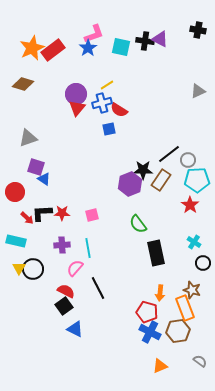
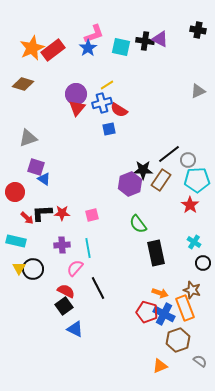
orange arrow at (160, 293): rotated 77 degrees counterclockwise
brown hexagon at (178, 331): moved 9 px down; rotated 10 degrees counterclockwise
blue cross at (150, 332): moved 14 px right, 18 px up
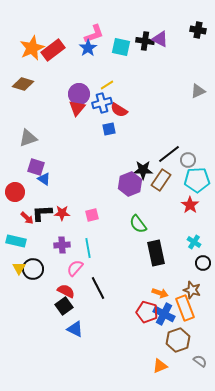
purple circle at (76, 94): moved 3 px right
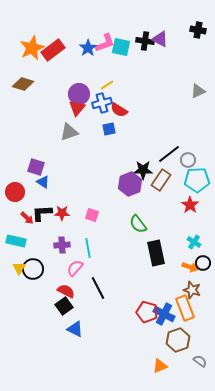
pink L-shape at (94, 34): moved 11 px right, 9 px down
gray triangle at (28, 138): moved 41 px right, 6 px up
blue triangle at (44, 179): moved 1 px left, 3 px down
pink square at (92, 215): rotated 32 degrees clockwise
orange arrow at (160, 293): moved 30 px right, 26 px up
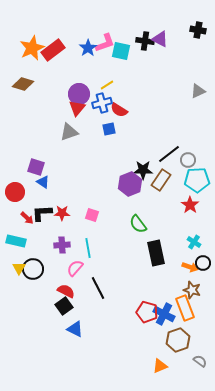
cyan square at (121, 47): moved 4 px down
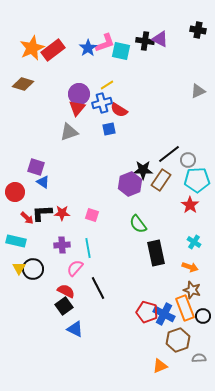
black circle at (203, 263): moved 53 px down
gray semicircle at (200, 361): moved 1 px left, 3 px up; rotated 40 degrees counterclockwise
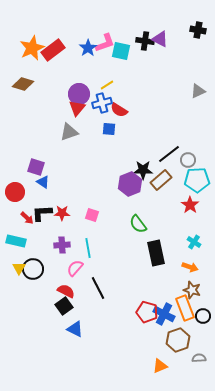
blue square at (109, 129): rotated 16 degrees clockwise
brown rectangle at (161, 180): rotated 15 degrees clockwise
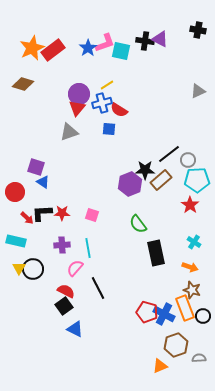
black star at (143, 170): moved 2 px right
brown hexagon at (178, 340): moved 2 px left, 5 px down
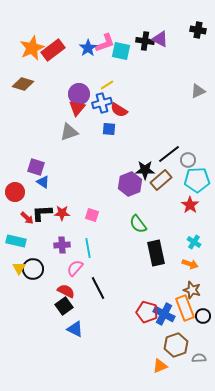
orange arrow at (190, 267): moved 3 px up
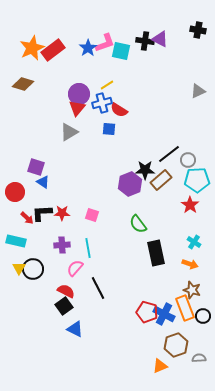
gray triangle at (69, 132): rotated 12 degrees counterclockwise
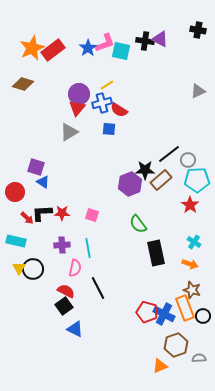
pink semicircle at (75, 268): rotated 150 degrees clockwise
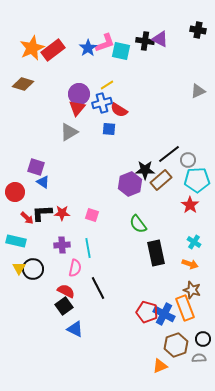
black circle at (203, 316): moved 23 px down
